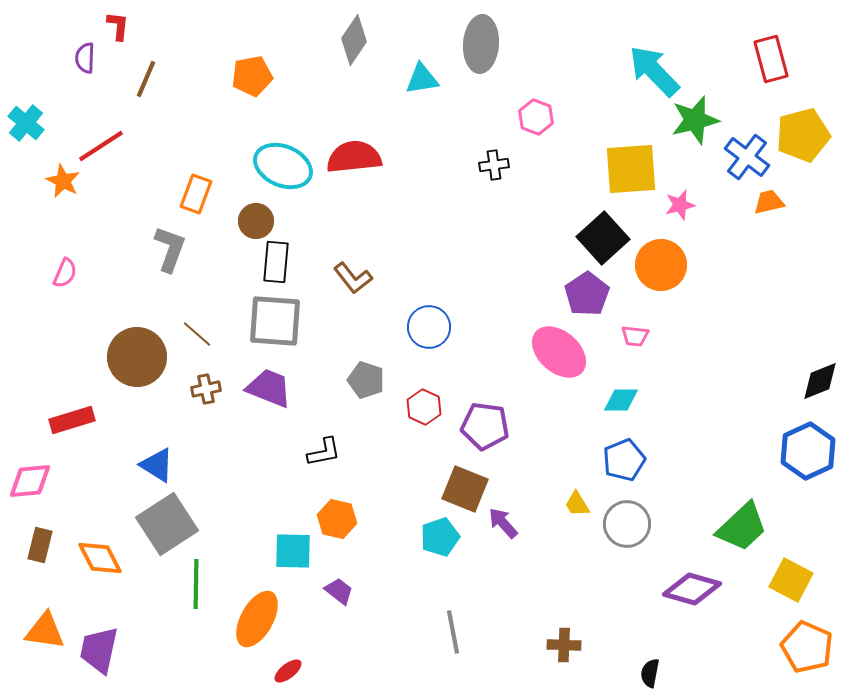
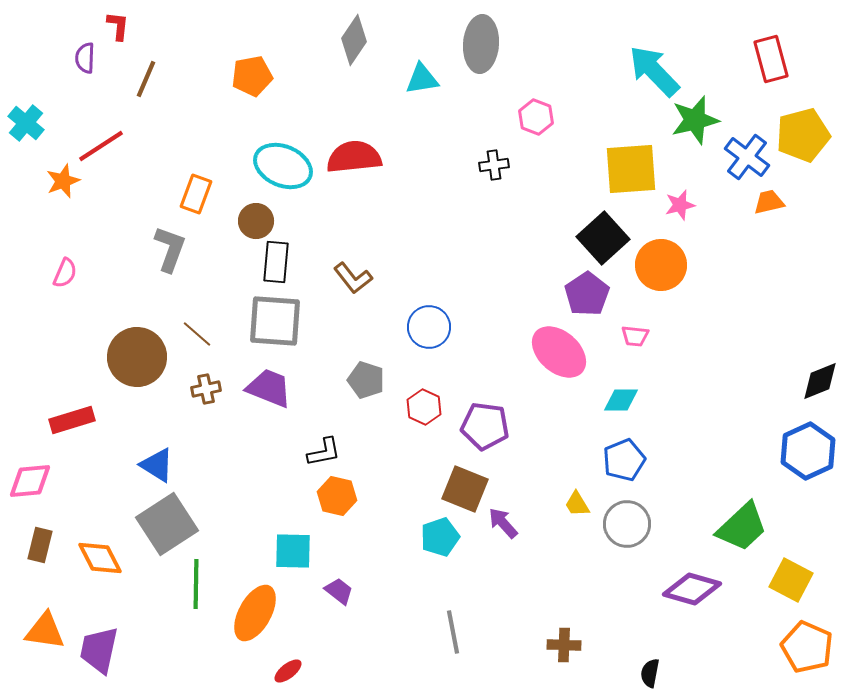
orange star at (63, 181): rotated 24 degrees clockwise
orange hexagon at (337, 519): moved 23 px up
orange ellipse at (257, 619): moved 2 px left, 6 px up
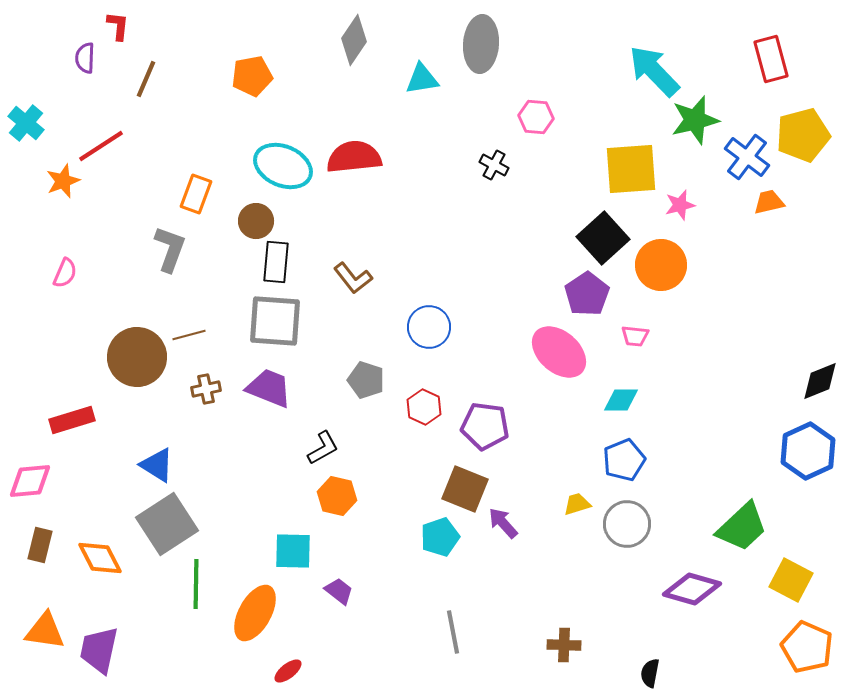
pink hexagon at (536, 117): rotated 16 degrees counterclockwise
black cross at (494, 165): rotated 36 degrees clockwise
brown line at (197, 334): moved 8 px left, 1 px down; rotated 56 degrees counterclockwise
black L-shape at (324, 452): moved 1 px left, 4 px up; rotated 18 degrees counterclockwise
yellow trapezoid at (577, 504): rotated 104 degrees clockwise
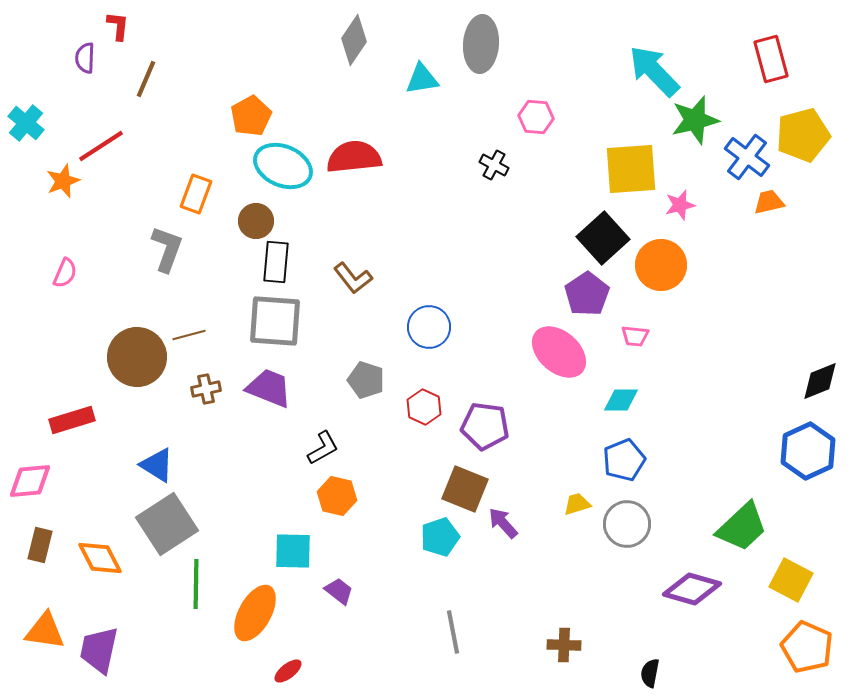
orange pentagon at (252, 76): moved 1 px left, 40 px down; rotated 18 degrees counterclockwise
gray L-shape at (170, 249): moved 3 px left
